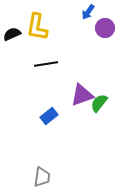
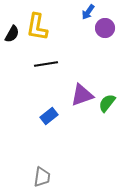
black semicircle: rotated 144 degrees clockwise
green semicircle: moved 8 px right
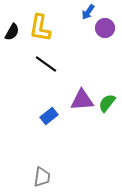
yellow L-shape: moved 3 px right, 1 px down
black semicircle: moved 2 px up
black line: rotated 45 degrees clockwise
purple triangle: moved 5 px down; rotated 15 degrees clockwise
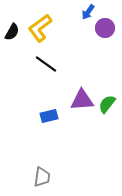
yellow L-shape: rotated 44 degrees clockwise
green semicircle: moved 1 px down
blue rectangle: rotated 24 degrees clockwise
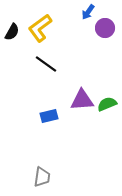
green semicircle: rotated 30 degrees clockwise
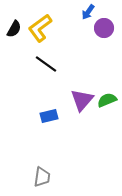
purple circle: moved 1 px left
black semicircle: moved 2 px right, 3 px up
purple triangle: rotated 45 degrees counterclockwise
green semicircle: moved 4 px up
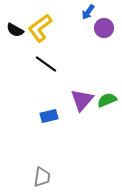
black semicircle: moved 1 px right, 1 px down; rotated 90 degrees clockwise
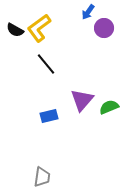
yellow L-shape: moved 1 px left
black line: rotated 15 degrees clockwise
green semicircle: moved 2 px right, 7 px down
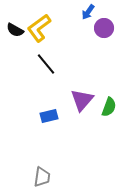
green semicircle: rotated 132 degrees clockwise
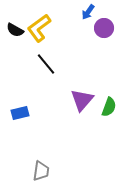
blue rectangle: moved 29 px left, 3 px up
gray trapezoid: moved 1 px left, 6 px up
